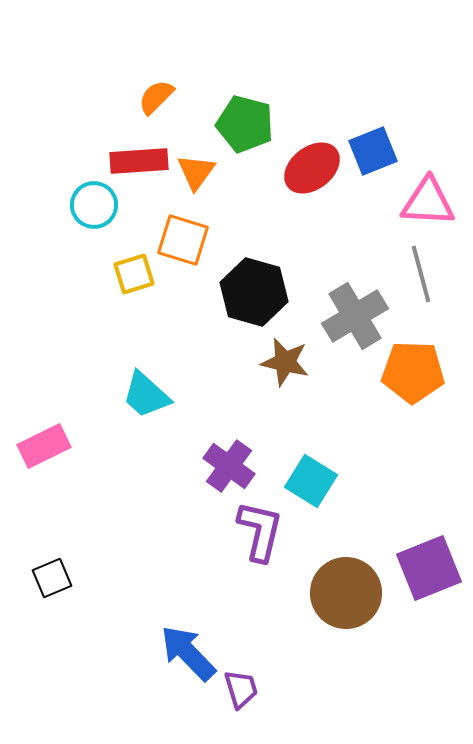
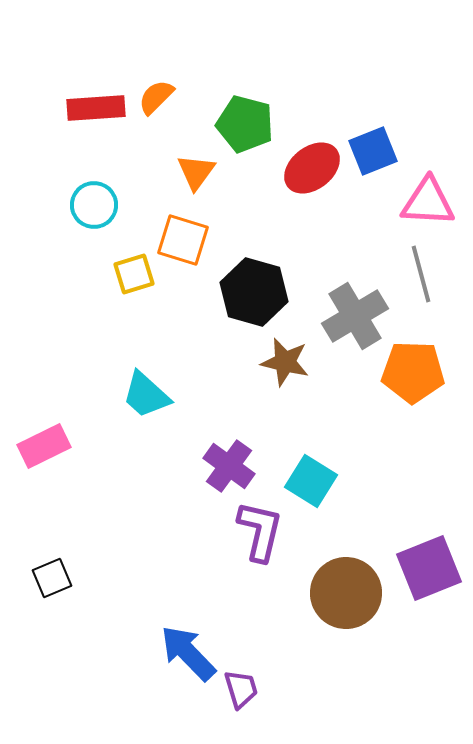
red rectangle: moved 43 px left, 53 px up
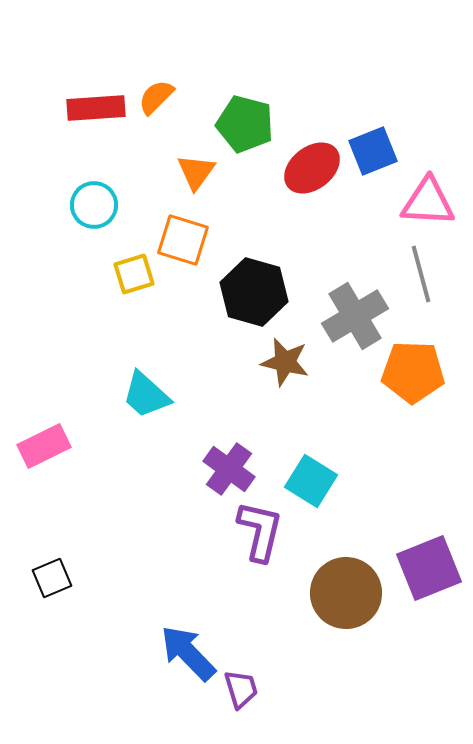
purple cross: moved 3 px down
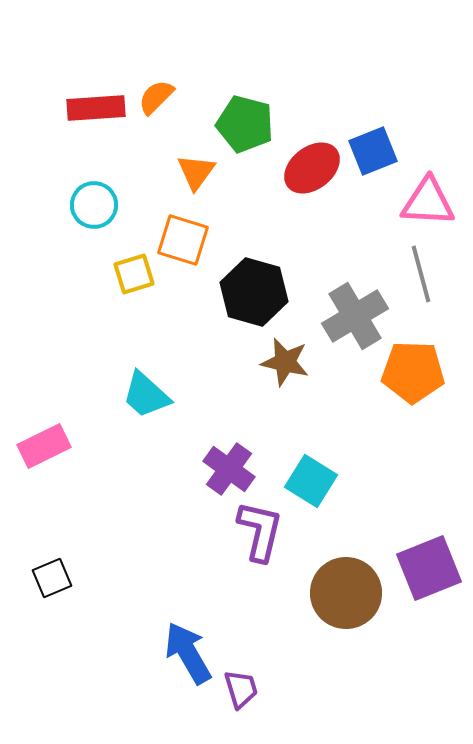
blue arrow: rotated 14 degrees clockwise
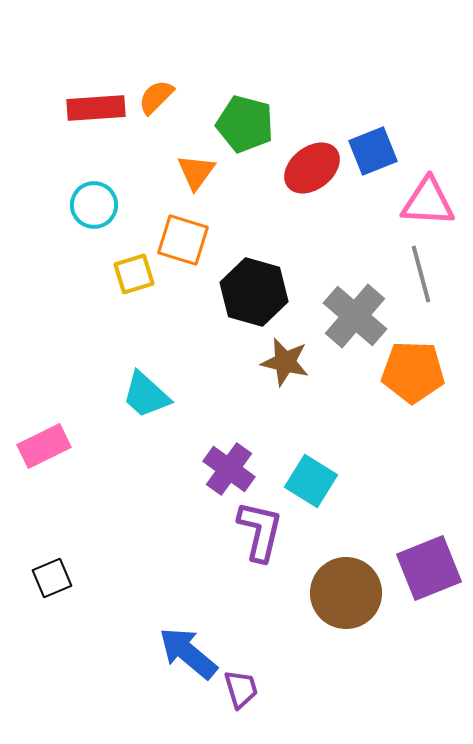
gray cross: rotated 18 degrees counterclockwise
blue arrow: rotated 20 degrees counterclockwise
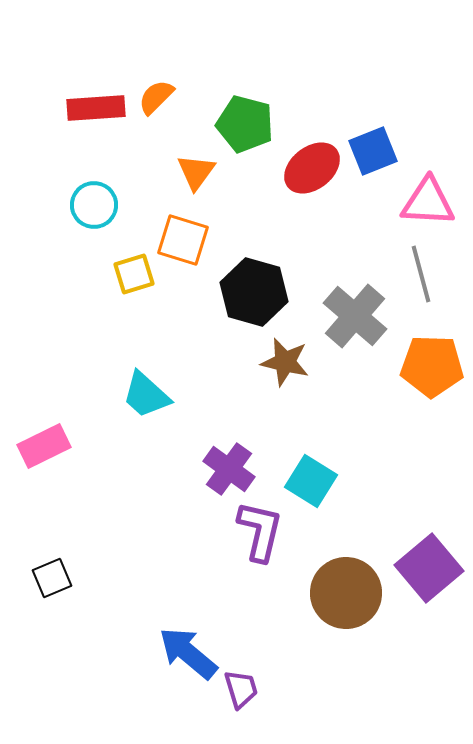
orange pentagon: moved 19 px right, 6 px up
purple square: rotated 18 degrees counterclockwise
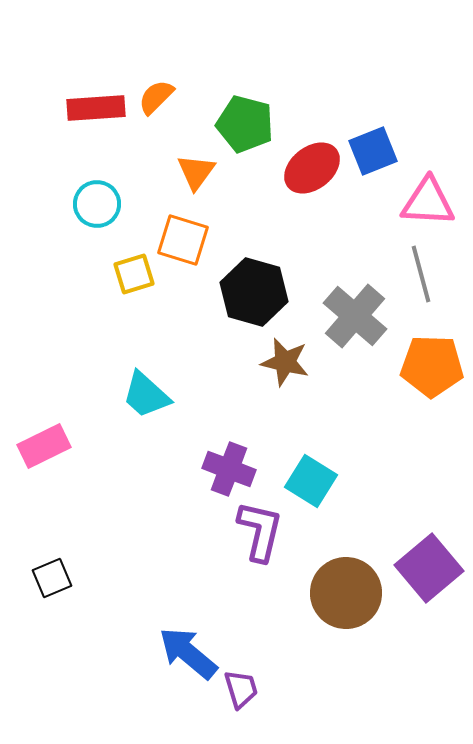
cyan circle: moved 3 px right, 1 px up
purple cross: rotated 15 degrees counterclockwise
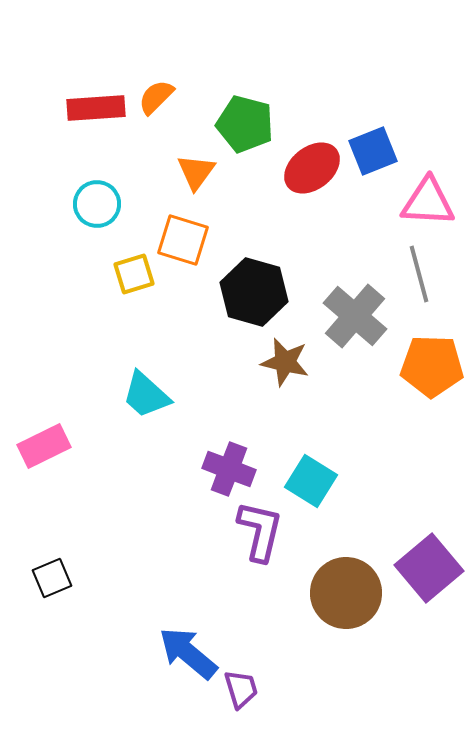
gray line: moved 2 px left
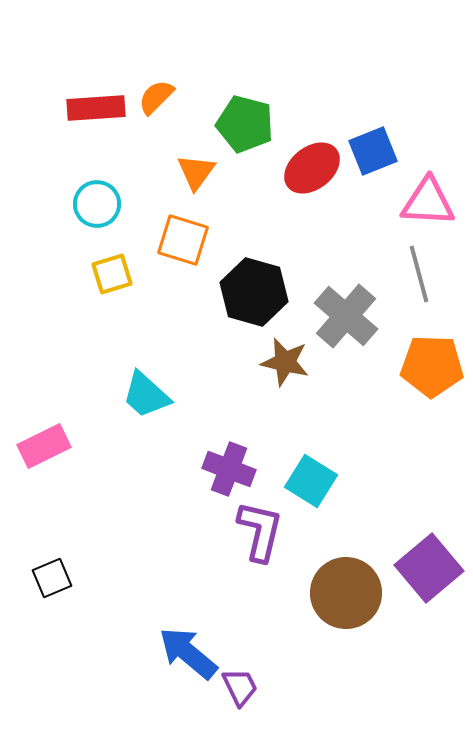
yellow square: moved 22 px left
gray cross: moved 9 px left
purple trapezoid: moved 1 px left, 2 px up; rotated 9 degrees counterclockwise
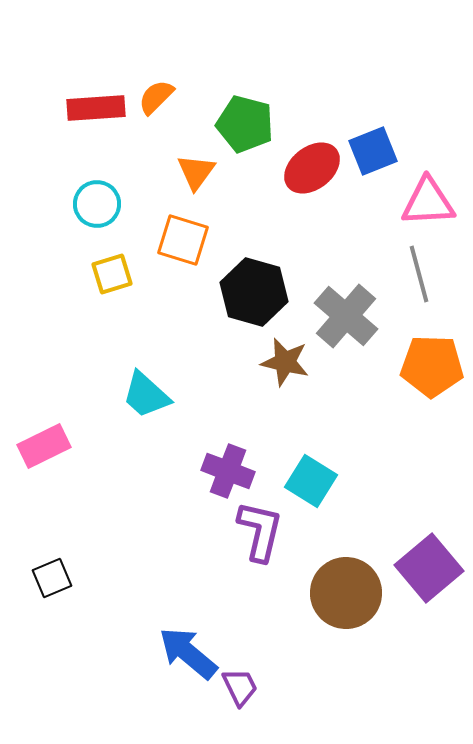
pink triangle: rotated 6 degrees counterclockwise
purple cross: moved 1 px left, 2 px down
